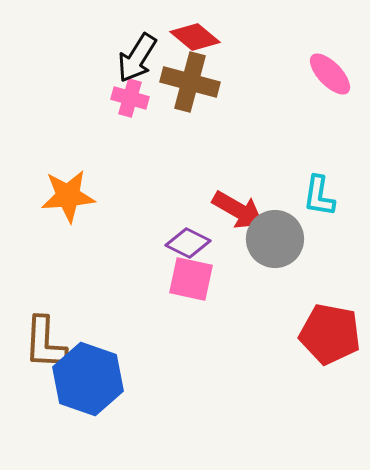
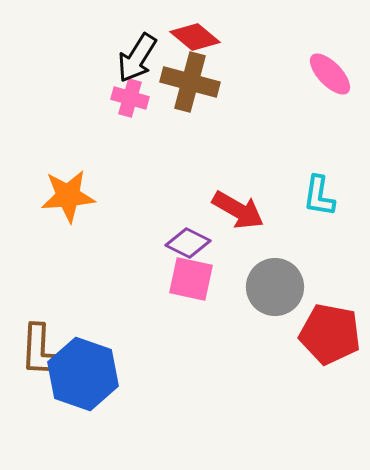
gray circle: moved 48 px down
brown L-shape: moved 4 px left, 8 px down
blue hexagon: moved 5 px left, 5 px up
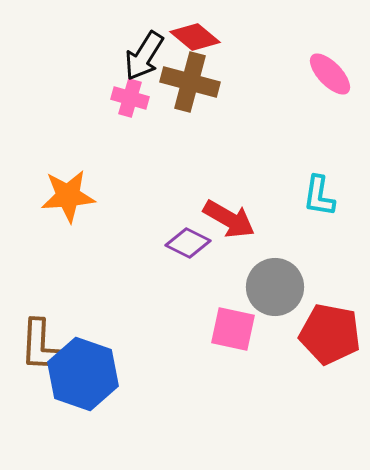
black arrow: moved 7 px right, 2 px up
red arrow: moved 9 px left, 9 px down
pink square: moved 42 px right, 50 px down
brown L-shape: moved 5 px up
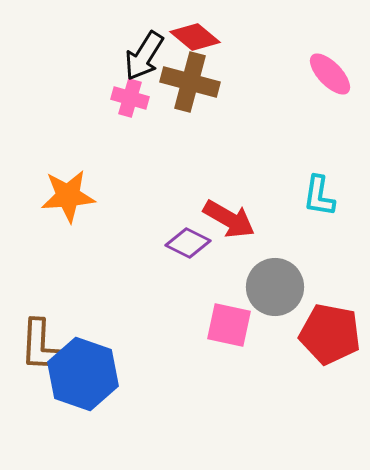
pink square: moved 4 px left, 4 px up
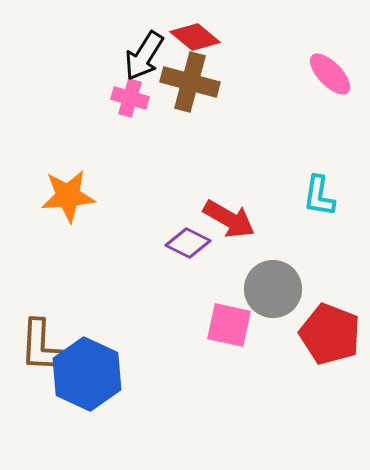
gray circle: moved 2 px left, 2 px down
red pentagon: rotated 10 degrees clockwise
blue hexagon: moved 4 px right; rotated 6 degrees clockwise
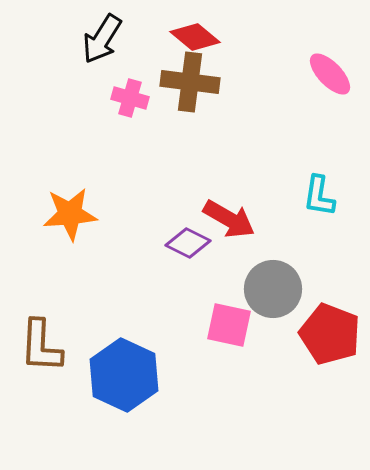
black arrow: moved 42 px left, 17 px up
brown cross: rotated 8 degrees counterclockwise
orange star: moved 2 px right, 18 px down
blue hexagon: moved 37 px right, 1 px down
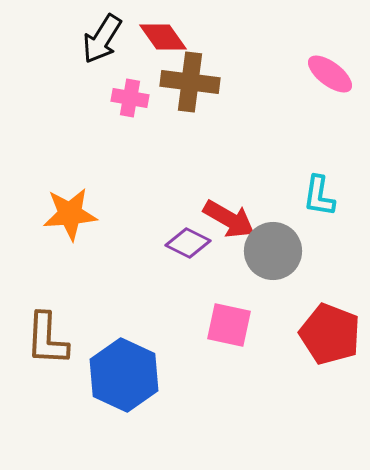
red diamond: moved 32 px left; rotated 15 degrees clockwise
pink ellipse: rotated 9 degrees counterclockwise
pink cross: rotated 6 degrees counterclockwise
gray circle: moved 38 px up
brown L-shape: moved 6 px right, 7 px up
